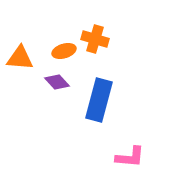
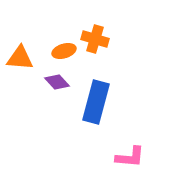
blue rectangle: moved 3 px left, 2 px down
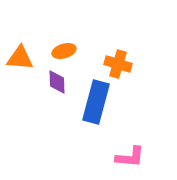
orange cross: moved 23 px right, 25 px down
purple diamond: rotated 40 degrees clockwise
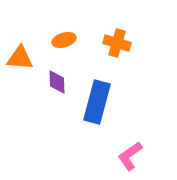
orange ellipse: moved 11 px up
orange cross: moved 1 px left, 21 px up
blue rectangle: moved 1 px right
pink L-shape: moved 1 px up; rotated 140 degrees clockwise
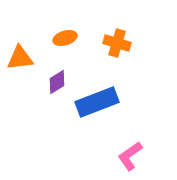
orange ellipse: moved 1 px right, 2 px up
orange triangle: rotated 12 degrees counterclockwise
purple diamond: rotated 60 degrees clockwise
blue rectangle: rotated 54 degrees clockwise
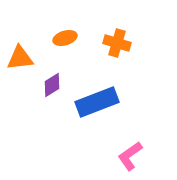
purple diamond: moved 5 px left, 3 px down
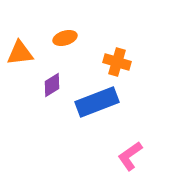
orange cross: moved 19 px down
orange triangle: moved 5 px up
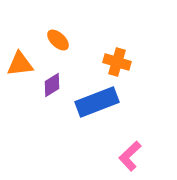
orange ellipse: moved 7 px left, 2 px down; rotated 60 degrees clockwise
orange triangle: moved 11 px down
pink L-shape: rotated 8 degrees counterclockwise
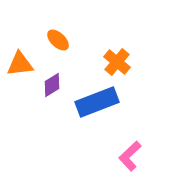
orange cross: rotated 24 degrees clockwise
